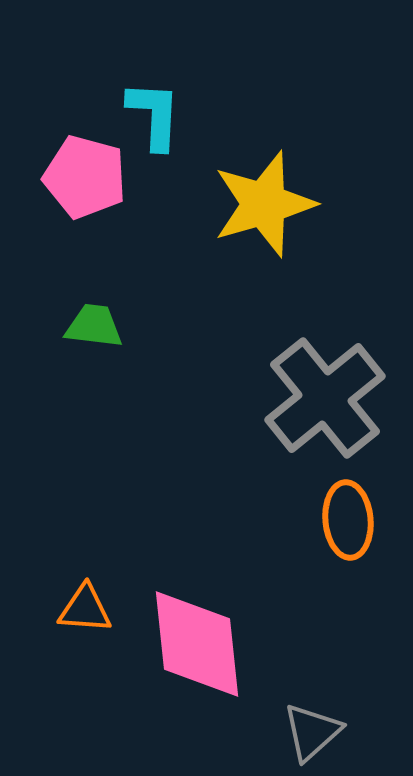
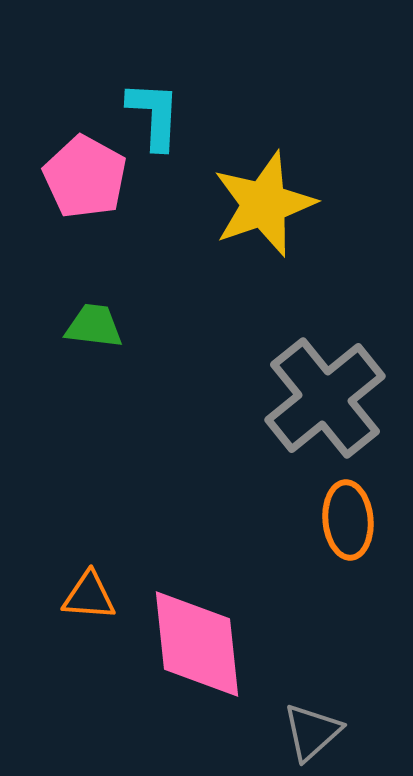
pink pentagon: rotated 14 degrees clockwise
yellow star: rotated 3 degrees counterclockwise
orange triangle: moved 4 px right, 13 px up
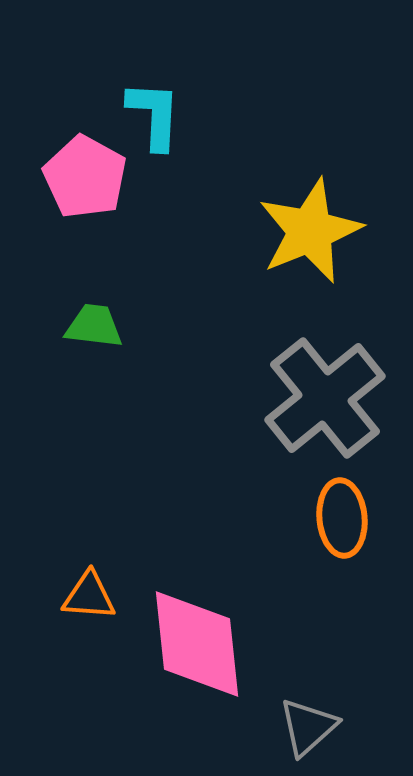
yellow star: moved 46 px right, 27 px down; rotated 3 degrees counterclockwise
orange ellipse: moved 6 px left, 2 px up
gray triangle: moved 4 px left, 5 px up
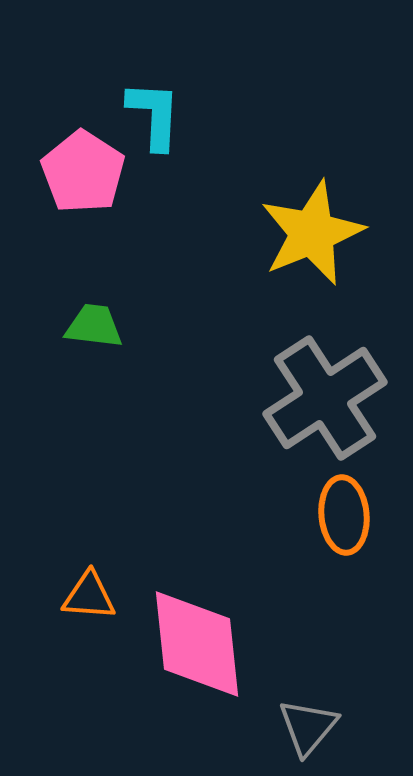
pink pentagon: moved 2 px left, 5 px up; rotated 4 degrees clockwise
yellow star: moved 2 px right, 2 px down
gray cross: rotated 6 degrees clockwise
orange ellipse: moved 2 px right, 3 px up
gray triangle: rotated 8 degrees counterclockwise
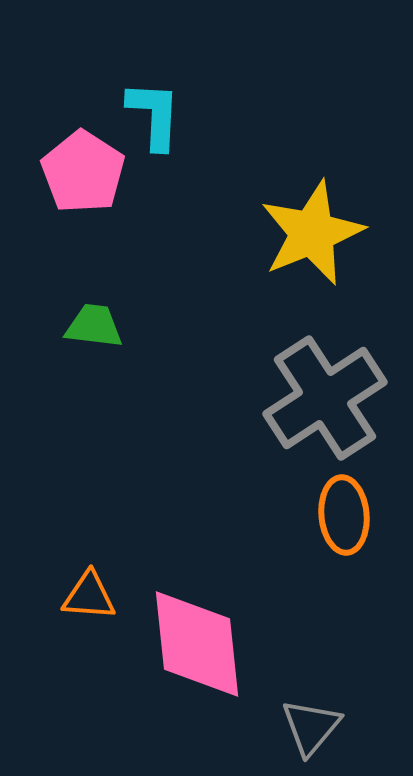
gray triangle: moved 3 px right
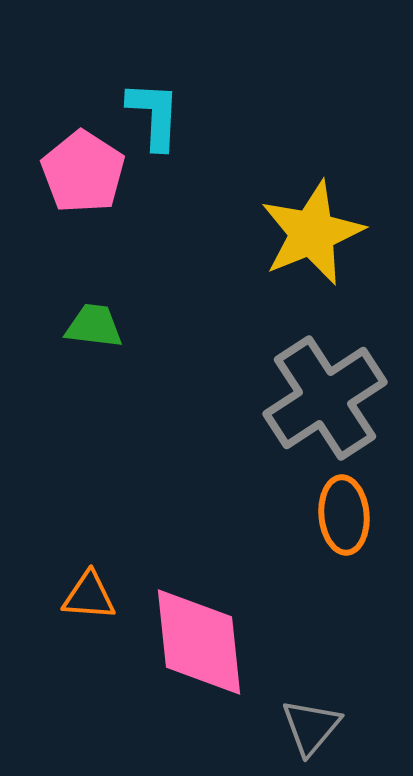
pink diamond: moved 2 px right, 2 px up
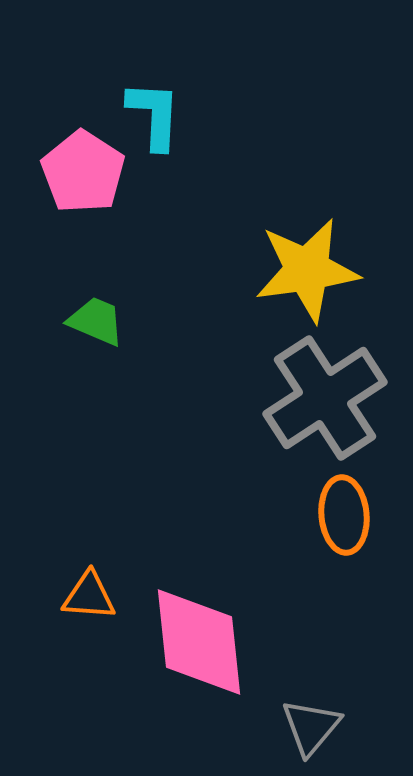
yellow star: moved 5 px left, 37 px down; rotated 14 degrees clockwise
green trapezoid: moved 2 px right, 5 px up; rotated 16 degrees clockwise
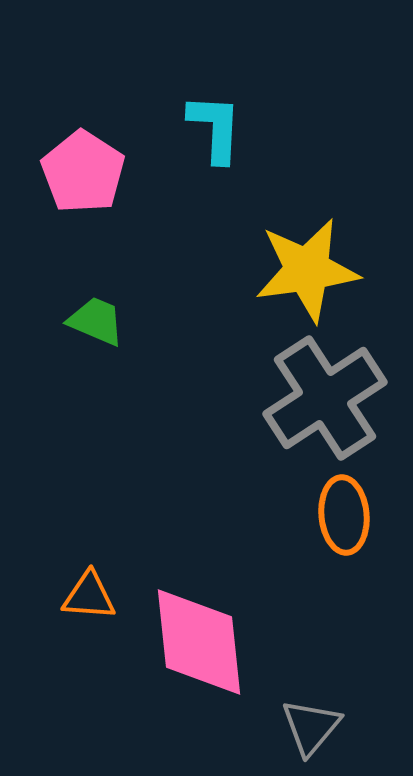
cyan L-shape: moved 61 px right, 13 px down
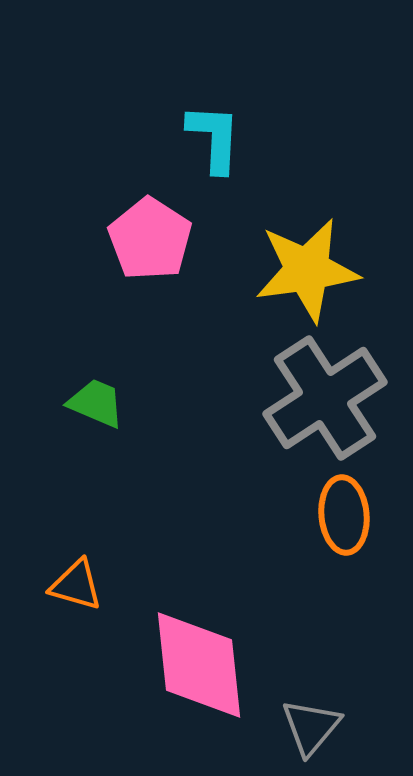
cyan L-shape: moved 1 px left, 10 px down
pink pentagon: moved 67 px right, 67 px down
green trapezoid: moved 82 px down
orange triangle: moved 13 px left, 11 px up; rotated 12 degrees clockwise
pink diamond: moved 23 px down
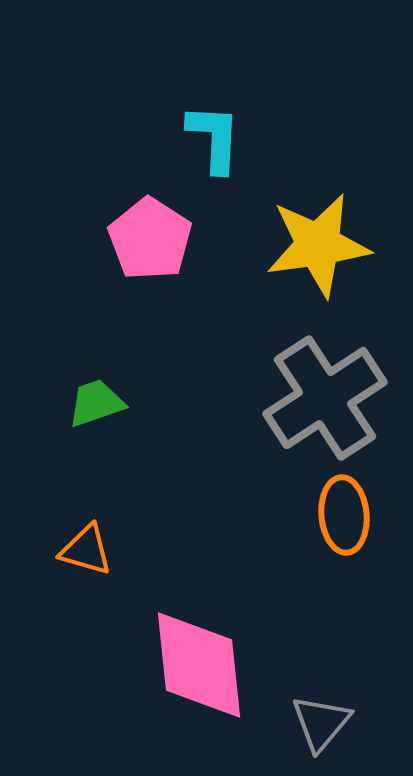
yellow star: moved 11 px right, 25 px up
green trapezoid: rotated 42 degrees counterclockwise
orange triangle: moved 10 px right, 35 px up
gray triangle: moved 10 px right, 4 px up
